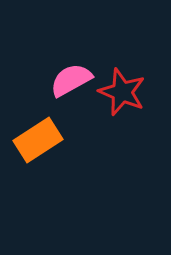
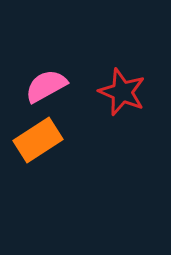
pink semicircle: moved 25 px left, 6 px down
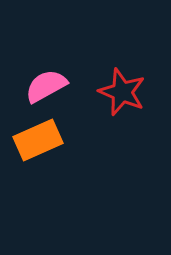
orange rectangle: rotated 9 degrees clockwise
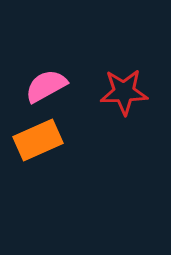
red star: moved 2 px right; rotated 24 degrees counterclockwise
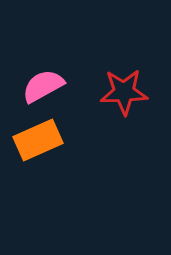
pink semicircle: moved 3 px left
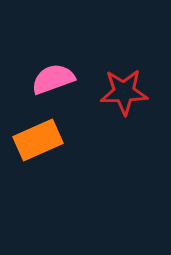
pink semicircle: moved 10 px right, 7 px up; rotated 9 degrees clockwise
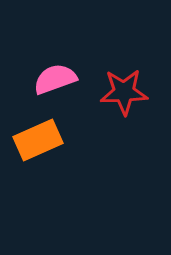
pink semicircle: moved 2 px right
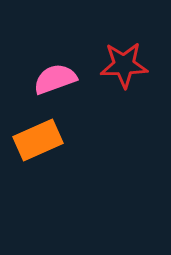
red star: moved 27 px up
